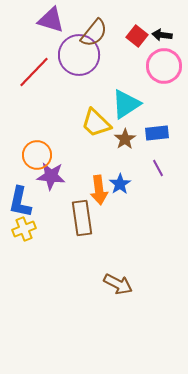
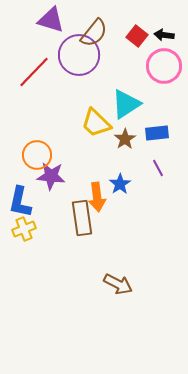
black arrow: moved 2 px right
orange arrow: moved 2 px left, 7 px down
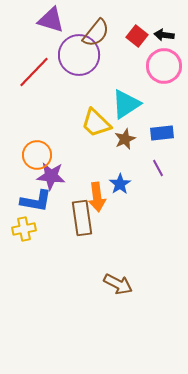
brown semicircle: moved 2 px right
blue rectangle: moved 5 px right
brown star: rotated 10 degrees clockwise
blue L-shape: moved 16 px right, 1 px up; rotated 92 degrees counterclockwise
yellow cross: rotated 10 degrees clockwise
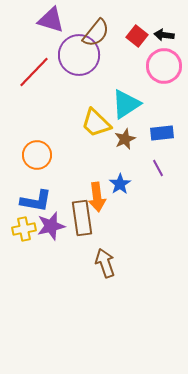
purple star: moved 50 px down; rotated 20 degrees counterclockwise
brown arrow: moved 13 px left, 21 px up; rotated 136 degrees counterclockwise
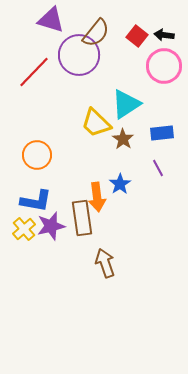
brown star: moved 2 px left; rotated 15 degrees counterclockwise
yellow cross: rotated 30 degrees counterclockwise
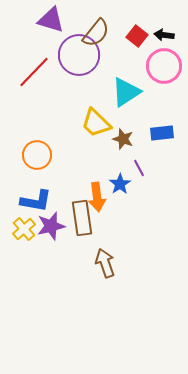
cyan triangle: moved 12 px up
brown star: rotated 15 degrees counterclockwise
purple line: moved 19 px left
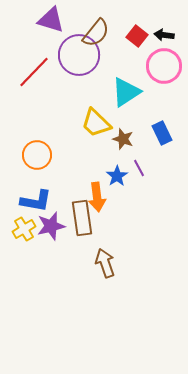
blue rectangle: rotated 70 degrees clockwise
blue star: moved 3 px left, 8 px up
yellow cross: rotated 10 degrees clockwise
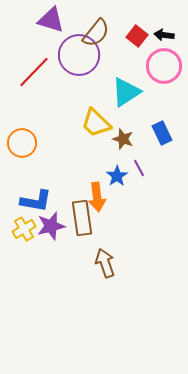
orange circle: moved 15 px left, 12 px up
